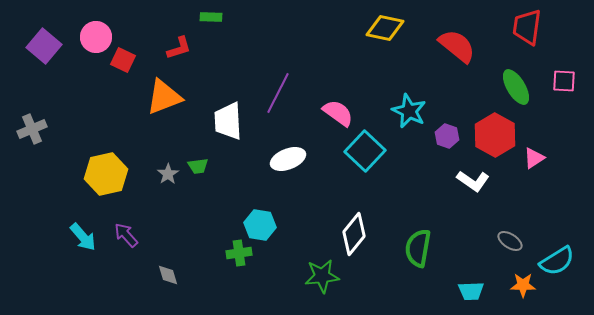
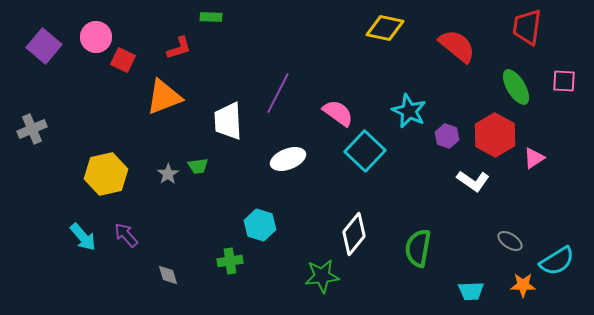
cyan hexagon: rotated 8 degrees clockwise
green cross: moved 9 px left, 8 px down
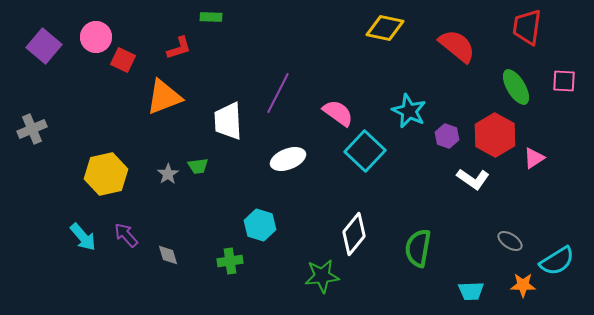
white L-shape: moved 2 px up
gray diamond: moved 20 px up
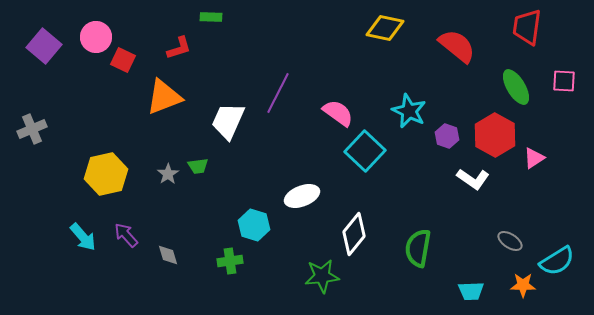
white trapezoid: rotated 27 degrees clockwise
white ellipse: moved 14 px right, 37 px down
cyan hexagon: moved 6 px left
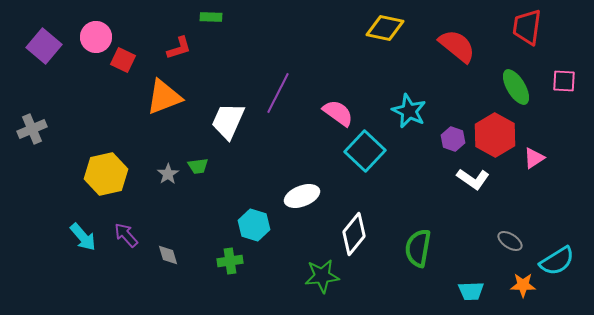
purple hexagon: moved 6 px right, 3 px down
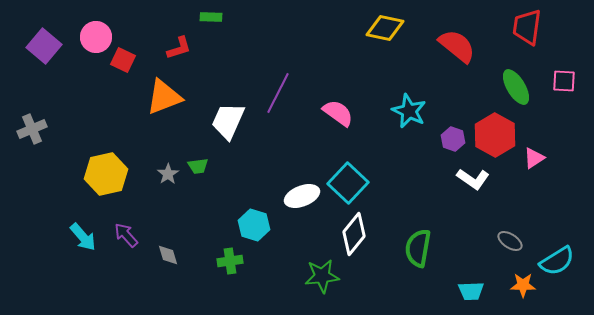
cyan square: moved 17 px left, 32 px down
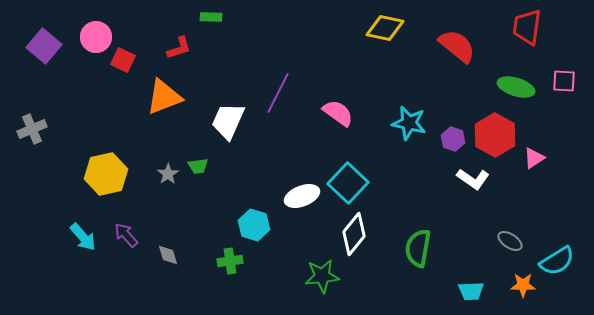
green ellipse: rotated 42 degrees counterclockwise
cyan star: moved 12 px down; rotated 12 degrees counterclockwise
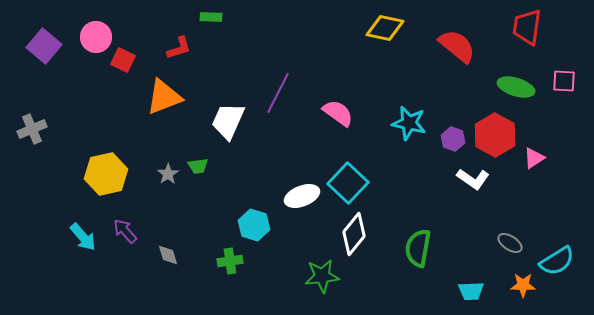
purple arrow: moved 1 px left, 4 px up
gray ellipse: moved 2 px down
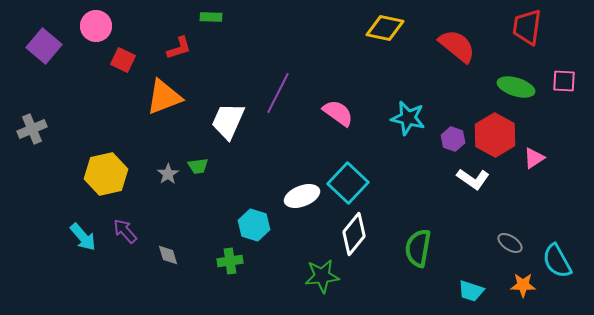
pink circle: moved 11 px up
cyan star: moved 1 px left, 5 px up
cyan semicircle: rotated 93 degrees clockwise
cyan trapezoid: rotated 20 degrees clockwise
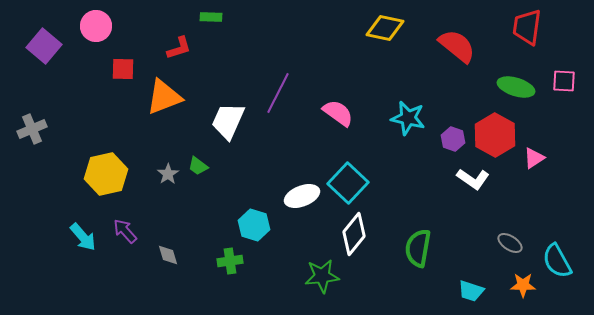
red square: moved 9 px down; rotated 25 degrees counterclockwise
green trapezoid: rotated 45 degrees clockwise
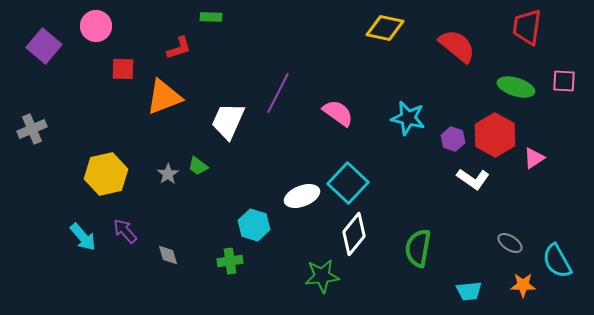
cyan trapezoid: moved 2 px left; rotated 24 degrees counterclockwise
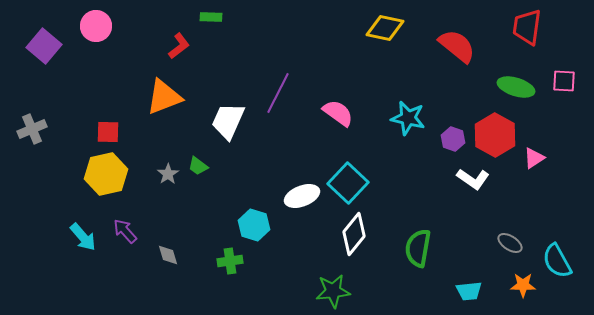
red L-shape: moved 2 px up; rotated 20 degrees counterclockwise
red square: moved 15 px left, 63 px down
green star: moved 11 px right, 15 px down
